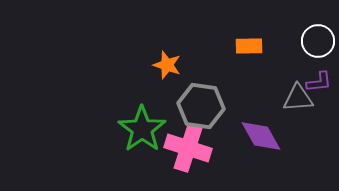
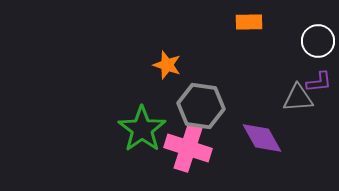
orange rectangle: moved 24 px up
purple diamond: moved 1 px right, 2 px down
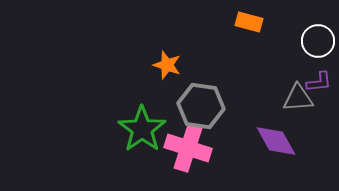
orange rectangle: rotated 16 degrees clockwise
purple diamond: moved 14 px right, 3 px down
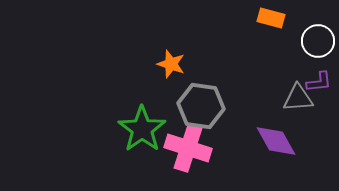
orange rectangle: moved 22 px right, 4 px up
orange star: moved 4 px right, 1 px up
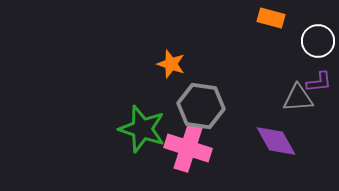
green star: rotated 18 degrees counterclockwise
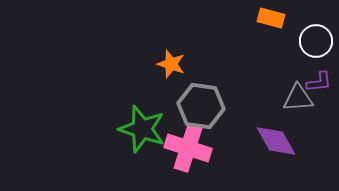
white circle: moved 2 px left
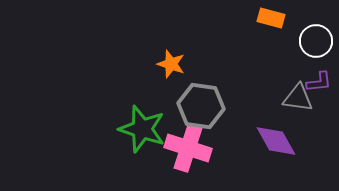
gray triangle: rotated 12 degrees clockwise
